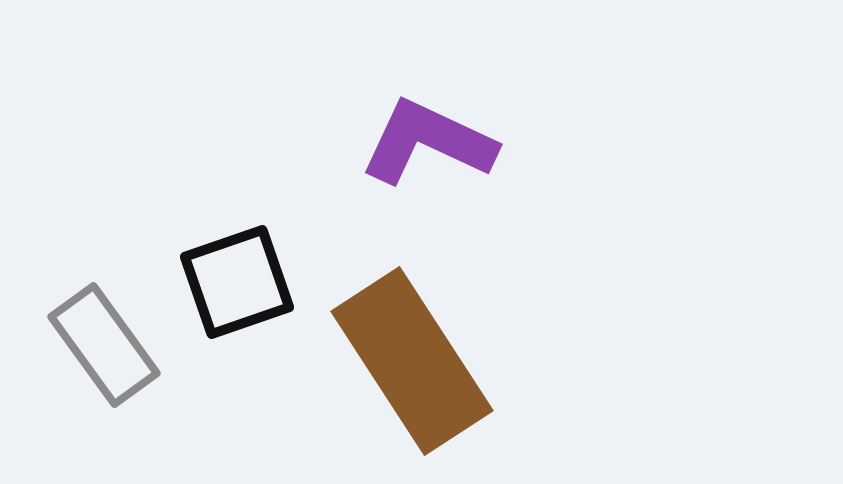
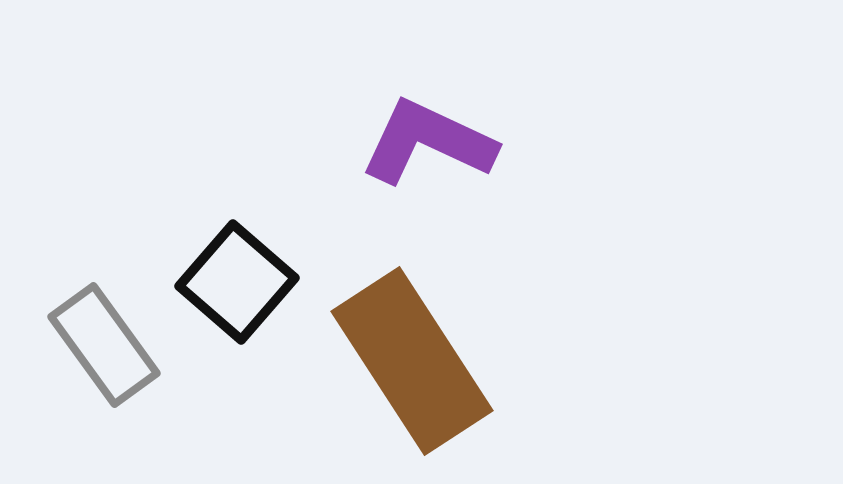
black square: rotated 30 degrees counterclockwise
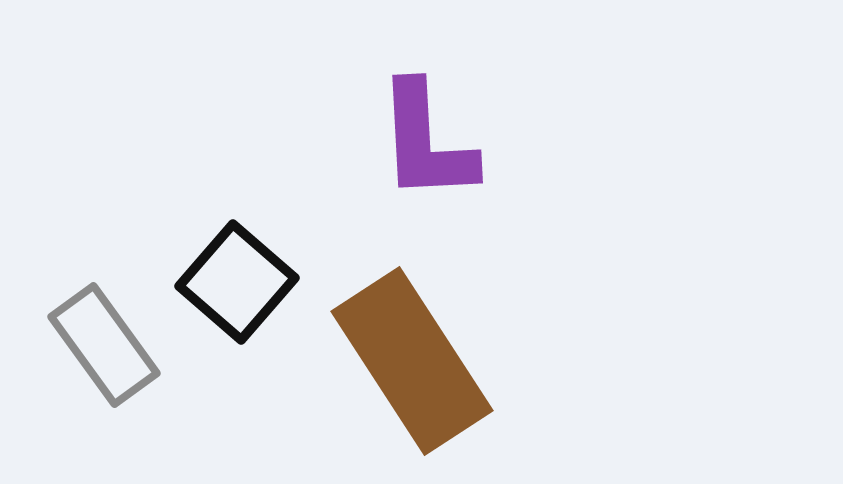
purple L-shape: moved 2 px left; rotated 118 degrees counterclockwise
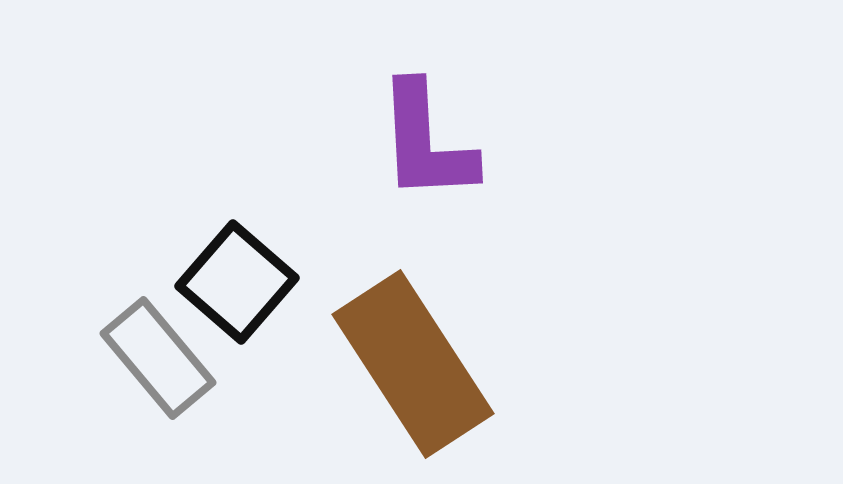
gray rectangle: moved 54 px right, 13 px down; rotated 4 degrees counterclockwise
brown rectangle: moved 1 px right, 3 px down
